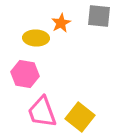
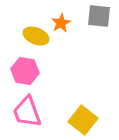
yellow ellipse: moved 2 px up; rotated 20 degrees clockwise
pink hexagon: moved 3 px up
pink trapezoid: moved 15 px left
yellow square: moved 3 px right, 3 px down
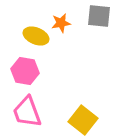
orange star: rotated 18 degrees clockwise
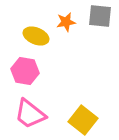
gray square: moved 1 px right
orange star: moved 5 px right, 1 px up
pink trapezoid: moved 3 px right, 2 px down; rotated 32 degrees counterclockwise
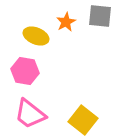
orange star: rotated 18 degrees counterclockwise
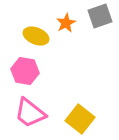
gray square: rotated 25 degrees counterclockwise
orange star: moved 1 px down
pink trapezoid: moved 1 px up
yellow square: moved 3 px left, 1 px up
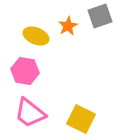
orange star: moved 2 px right, 3 px down
yellow square: moved 1 px right; rotated 12 degrees counterclockwise
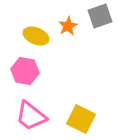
pink trapezoid: moved 1 px right, 3 px down
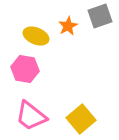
pink hexagon: moved 2 px up
yellow square: rotated 24 degrees clockwise
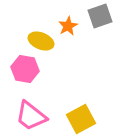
yellow ellipse: moved 5 px right, 5 px down
yellow square: rotated 12 degrees clockwise
